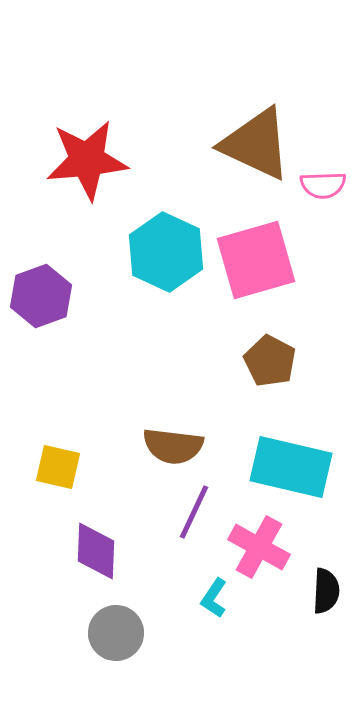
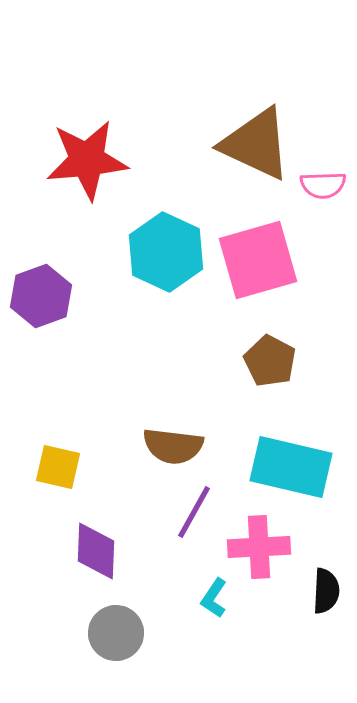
pink square: moved 2 px right
purple line: rotated 4 degrees clockwise
pink cross: rotated 32 degrees counterclockwise
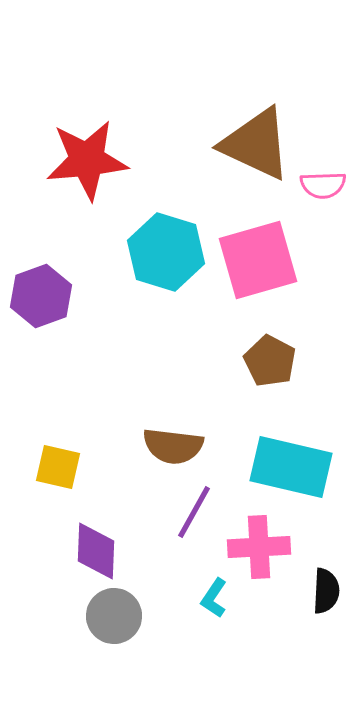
cyan hexagon: rotated 8 degrees counterclockwise
gray circle: moved 2 px left, 17 px up
